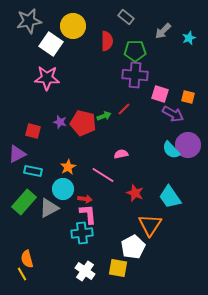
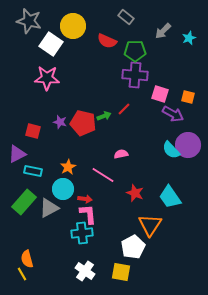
gray star: rotated 25 degrees clockwise
red semicircle: rotated 114 degrees clockwise
yellow square: moved 3 px right, 4 px down
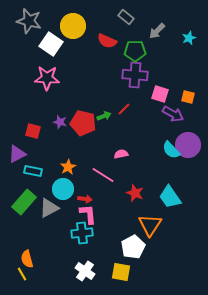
gray arrow: moved 6 px left
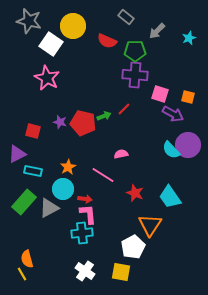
pink star: rotated 25 degrees clockwise
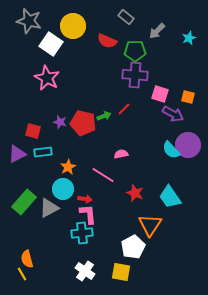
cyan rectangle: moved 10 px right, 19 px up; rotated 18 degrees counterclockwise
